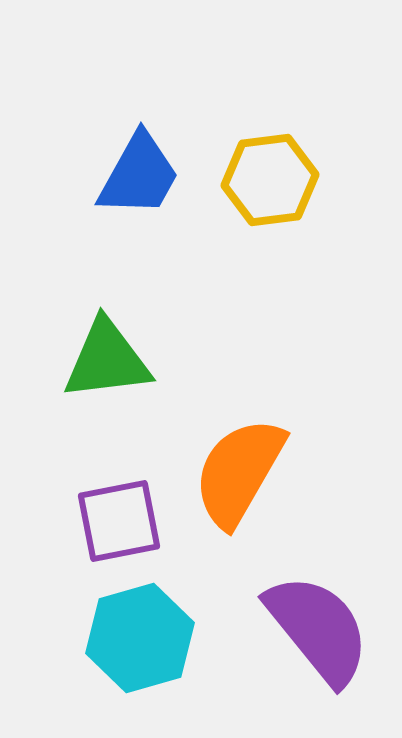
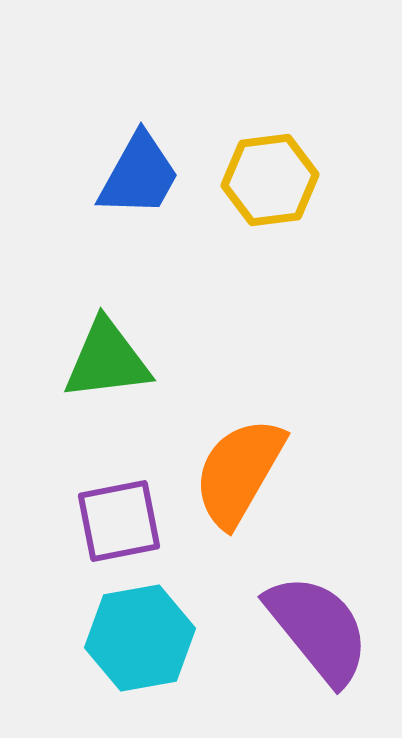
cyan hexagon: rotated 6 degrees clockwise
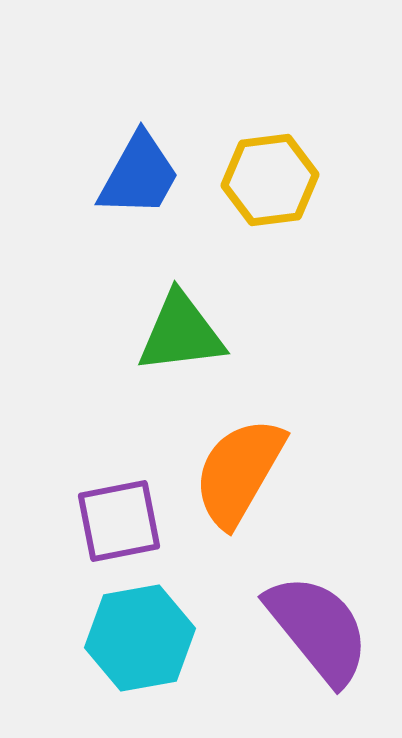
green triangle: moved 74 px right, 27 px up
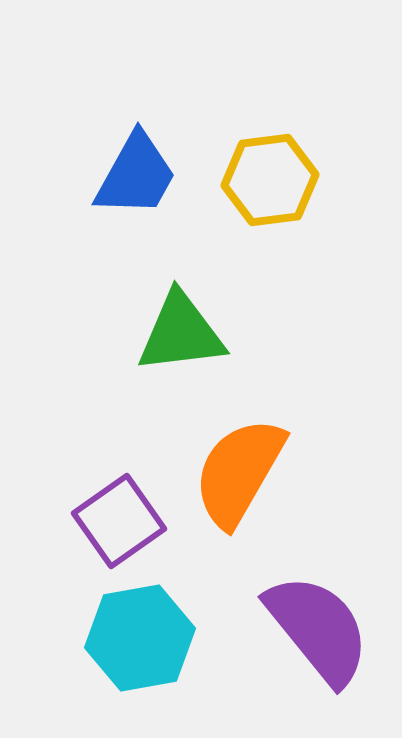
blue trapezoid: moved 3 px left
purple square: rotated 24 degrees counterclockwise
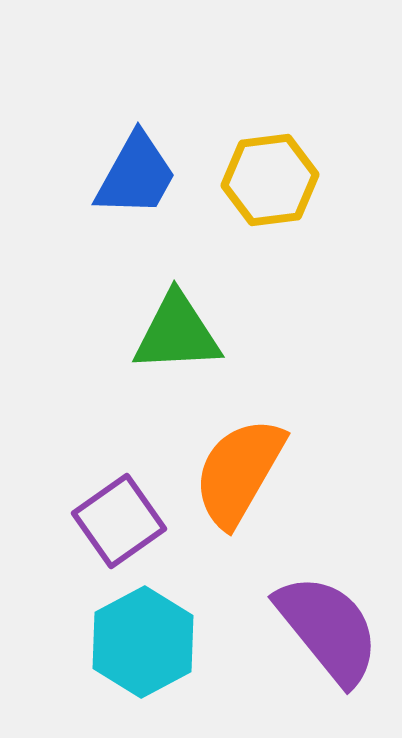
green triangle: moved 4 px left; rotated 4 degrees clockwise
purple semicircle: moved 10 px right
cyan hexagon: moved 3 px right, 4 px down; rotated 18 degrees counterclockwise
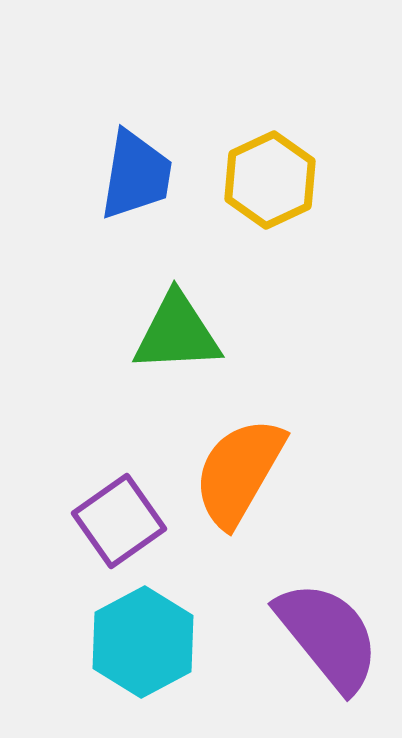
blue trapezoid: rotated 20 degrees counterclockwise
yellow hexagon: rotated 18 degrees counterclockwise
purple semicircle: moved 7 px down
